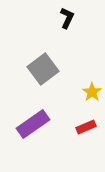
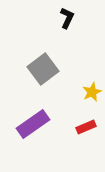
yellow star: rotated 12 degrees clockwise
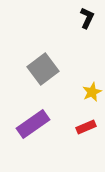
black L-shape: moved 20 px right
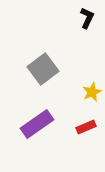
purple rectangle: moved 4 px right
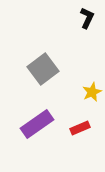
red rectangle: moved 6 px left, 1 px down
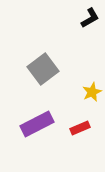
black L-shape: moved 3 px right; rotated 35 degrees clockwise
purple rectangle: rotated 8 degrees clockwise
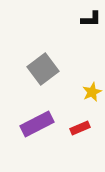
black L-shape: moved 1 px right, 1 px down; rotated 30 degrees clockwise
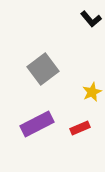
black L-shape: rotated 50 degrees clockwise
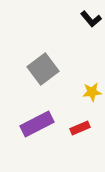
yellow star: rotated 18 degrees clockwise
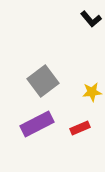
gray square: moved 12 px down
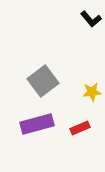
purple rectangle: rotated 12 degrees clockwise
